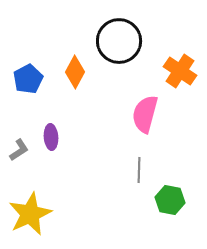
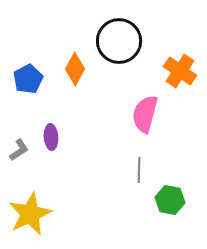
orange diamond: moved 3 px up
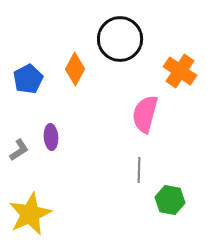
black circle: moved 1 px right, 2 px up
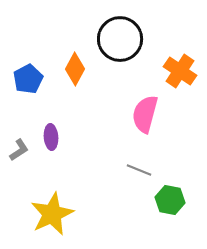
gray line: rotated 70 degrees counterclockwise
yellow star: moved 22 px right
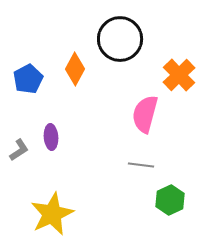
orange cross: moved 1 px left, 4 px down; rotated 12 degrees clockwise
gray line: moved 2 px right, 5 px up; rotated 15 degrees counterclockwise
green hexagon: rotated 24 degrees clockwise
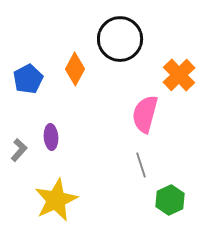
gray L-shape: rotated 15 degrees counterclockwise
gray line: rotated 65 degrees clockwise
yellow star: moved 4 px right, 14 px up
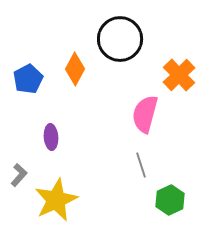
gray L-shape: moved 25 px down
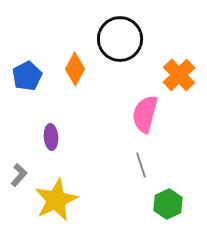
blue pentagon: moved 1 px left, 3 px up
green hexagon: moved 2 px left, 4 px down
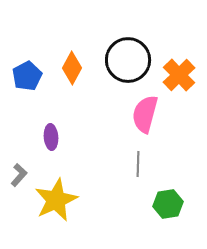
black circle: moved 8 px right, 21 px down
orange diamond: moved 3 px left, 1 px up
gray line: moved 3 px left, 1 px up; rotated 20 degrees clockwise
green hexagon: rotated 16 degrees clockwise
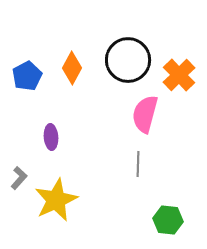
gray L-shape: moved 3 px down
green hexagon: moved 16 px down; rotated 16 degrees clockwise
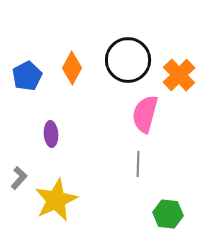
purple ellipse: moved 3 px up
green hexagon: moved 6 px up
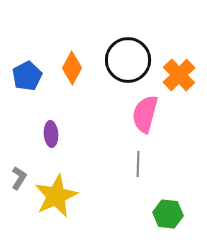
gray L-shape: rotated 10 degrees counterclockwise
yellow star: moved 4 px up
